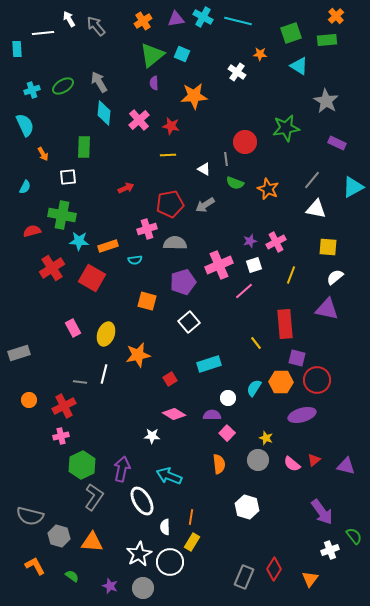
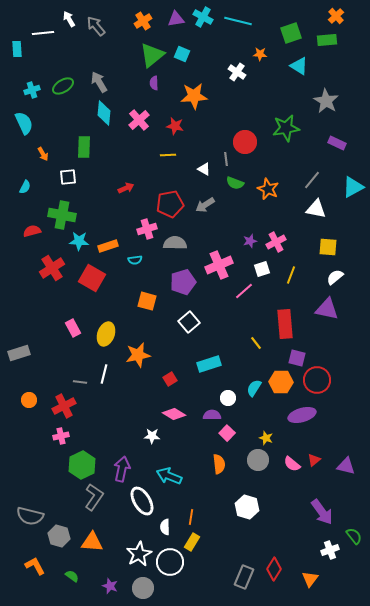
cyan semicircle at (25, 125): moved 1 px left, 2 px up
red star at (171, 126): moved 4 px right
white square at (254, 265): moved 8 px right, 4 px down
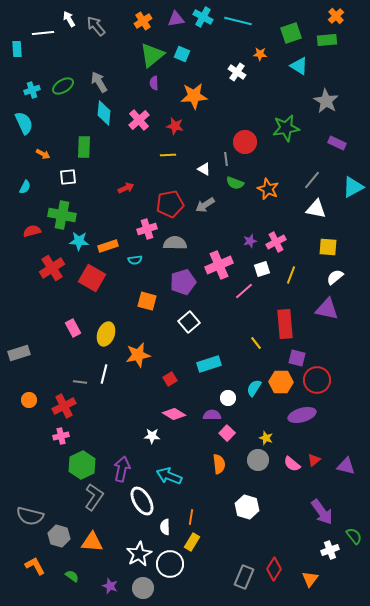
orange arrow at (43, 154): rotated 32 degrees counterclockwise
white circle at (170, 562): moved 2 px down
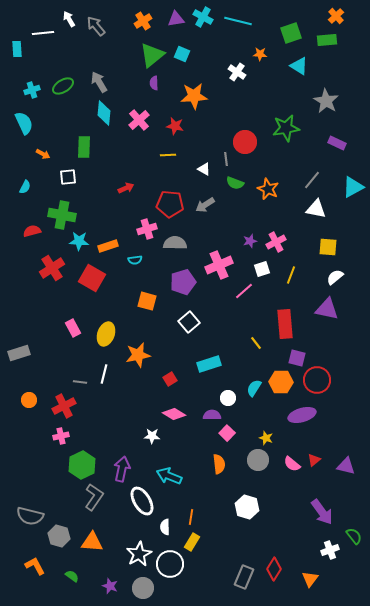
red pentagon at (170, 204): rotated 16 degrees clockwise
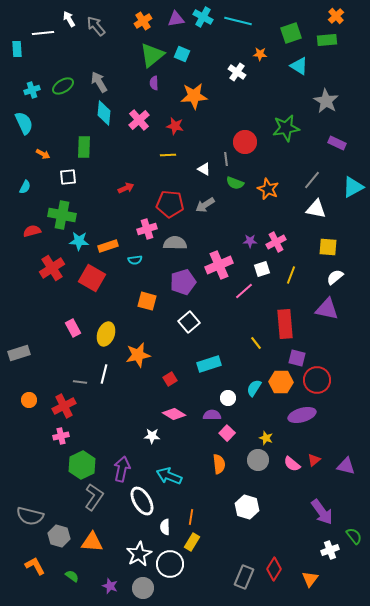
purple star at (250, 241): rotated 16 degrees clockwise
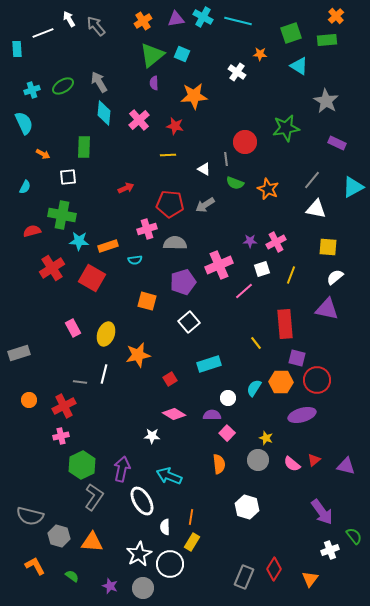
white line at (43, 33): rotated 15 degrees counterclockwise
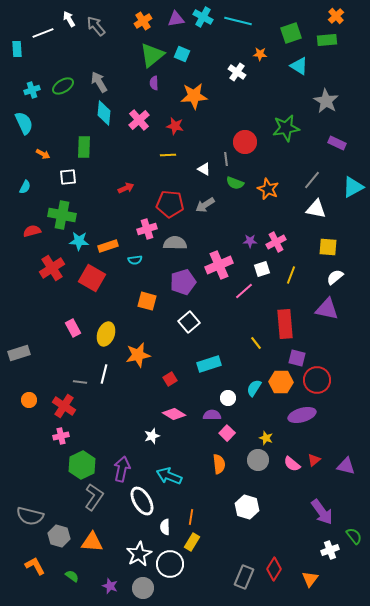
red cross at (64, 406): rotated 30 degrees counterclockwise
white star at (152, 436): rotated 21 degrees counterclockwise
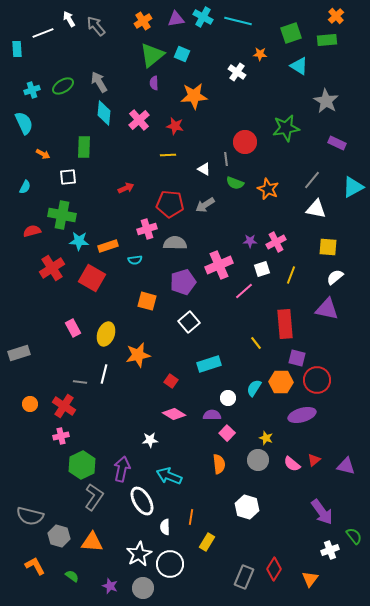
red square at (170, 379): moved 1 px right, 2 px down; rotated 24 degrees counterclockwise
orange circle at (29, 400): moved 1 px right, 4 px down
white star at (152, 436): moved 2 px left, 4 px down; rotated 14 degrees clockwise
yellow rectangle at (192, 542): moved 15 px right
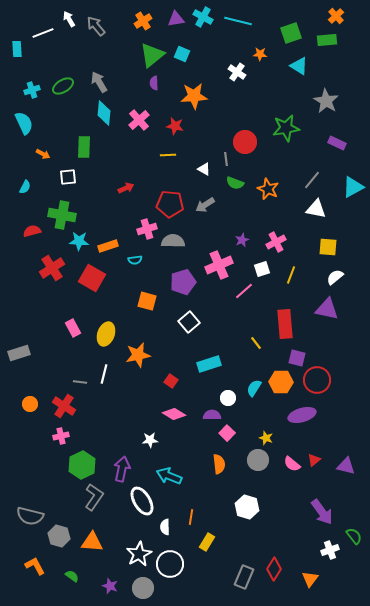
purple star at (250, 241): moved 8 px left, 1 px up; rotated 24 degrees counterclockwise
gray semicircle at (175, 243): moved 2 px left, 2 px up
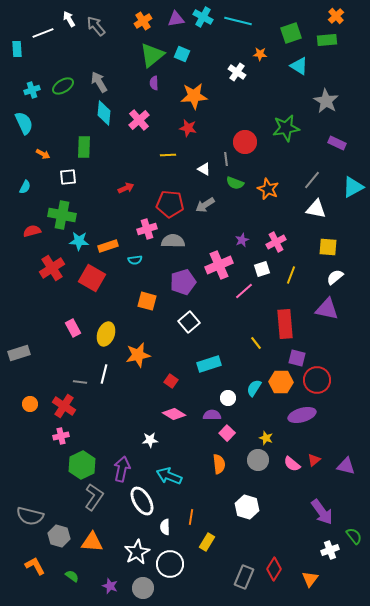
red star at (175, 126): moved 13 px right, 2 px down
white star at (139, 554): moved 2 px left, 2 px up
